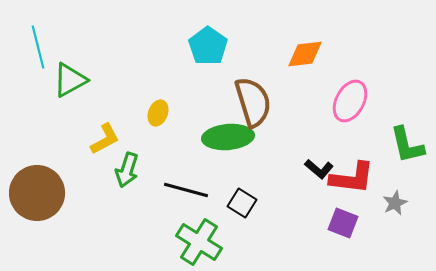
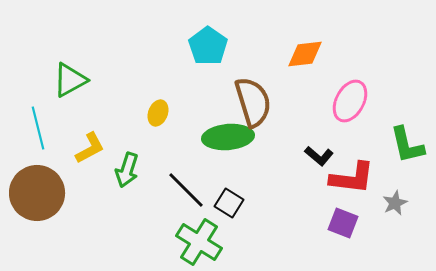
cyan line: moved 81 px down
yellow L-shape: moved 15 px left, 9 px down
black L-shape: moved 13 px up
black line: rotated 30 degrees clockwise
black square: moved 13 px left
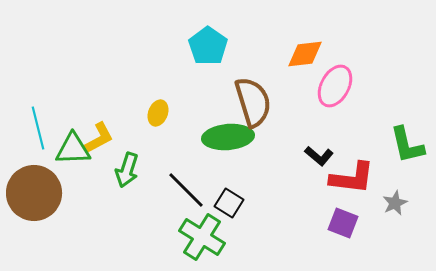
green triangle: moved 3 px right, 69 px down; rotated 27 degrees clockwise
pink ellipse: moved 15 px left, 15 px up
yellow L-shape: moved 9 px right, 10 px up
brown circle: moved 3 px left
green cross: moved 3 px right, 5 px up
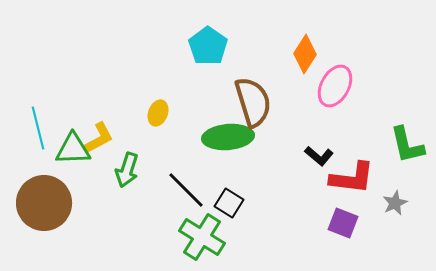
orange diamond: rotated 51 degrees counterclockwise
brown circle: moved 10 px right, 10 px down
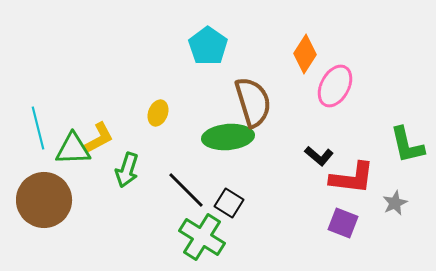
brown circle: moved 3 px up
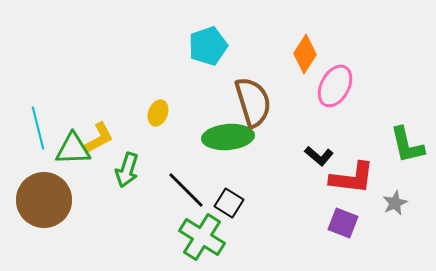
cyan pentagon: rotated 18 degrees clockwise
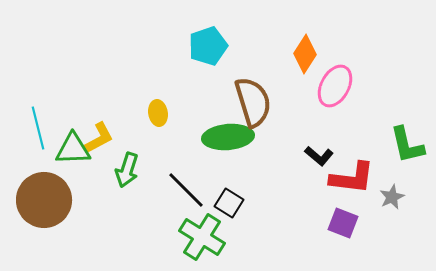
yellow ellipse: rotated 30 degrees counterclockwise
gray star: moved 3 px left, 6 px up
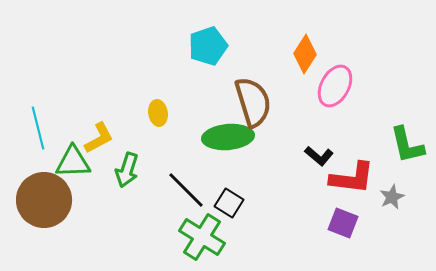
green triangle: moved 13 px down
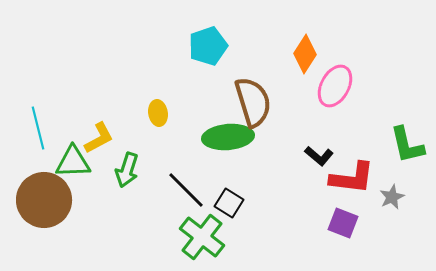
green cross: rotated 6 degrees clockwise
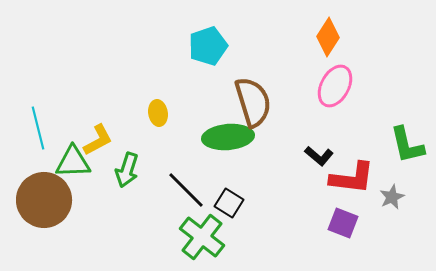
orange diamond: moved 23 px right, 17 px up
yellow L-shape: moved 1 px left, 2 px down
